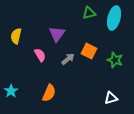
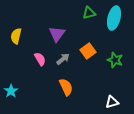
orange square: moved 1 px left; rotated 28 degrees clockwise
pink semicircle: moved 4 px down
gray arrow: moved 5 px left
orange semicircle: moved 17 px right, 6 px up; rotated 48 degrees counterclockwise
white triangle: moved 1 px right, 4 px down
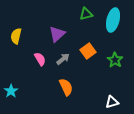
green triangle: moved 3 px left, 1 px down
cyan ellipse: moved 1 px left, 2 px down
purple triangle: rotated 12 degrees clockwise
green star: rotated 14 degrees clockwise
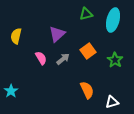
pink semicircle: moved 1 px right, 1 px up
orange semicircle: moved 21 px right, 3 px down
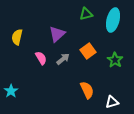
yellow semicircle: moved 1 px right, 1 px down
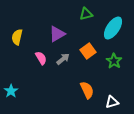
cyan ellipse: moved 8 px down; rotated 20 degrees clockwise
purple triangle: rotated 12 degrees clockwise
green star: moved 1 px left, 1 px down
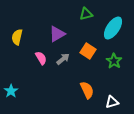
orange square: rotated 21 degrees counterclockwise
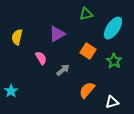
gray arrow: moved 11 px down
orange semicircle: rotated 114 degrees counterclockwise
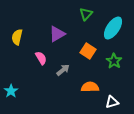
green triangle: rotated 32 degrees counterclockwise
orange semicircle: moved 3 px right, 3 px up; rotated 48 degrees clockwise
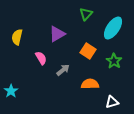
orange semicircle: moved 3 px up
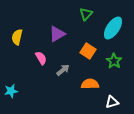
cyan star: rotated 24 degrees clockwise
